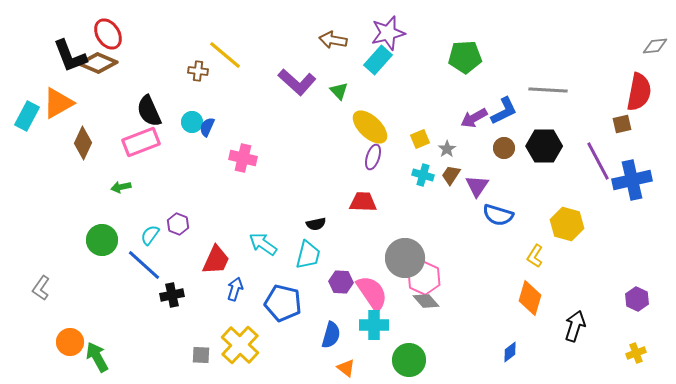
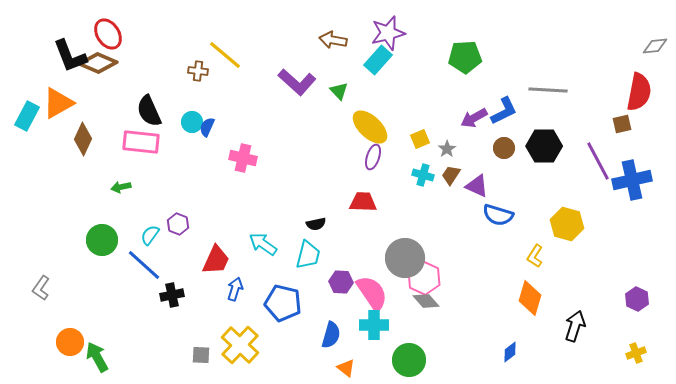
pink rectangle at (141, 142): rotated 27 degrees clockwise
brown diamond at (83, 143): moved 4 px up
purple triangle at (477, 186): rotated 40 degrees counterclockwise
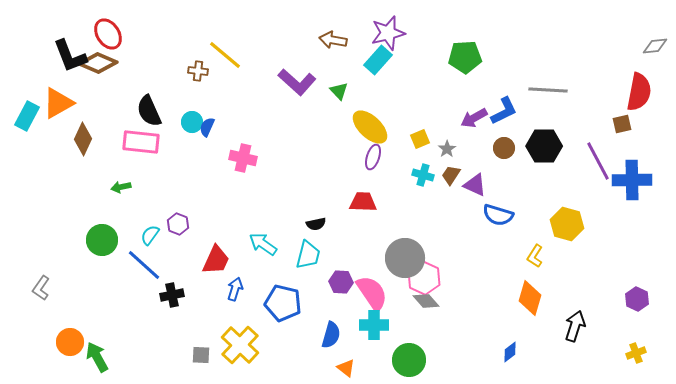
blue cross at (632, 180): rotated 12 degrees clockwise
purple triangle at (477, 186): moved 2 px left, 1 px up
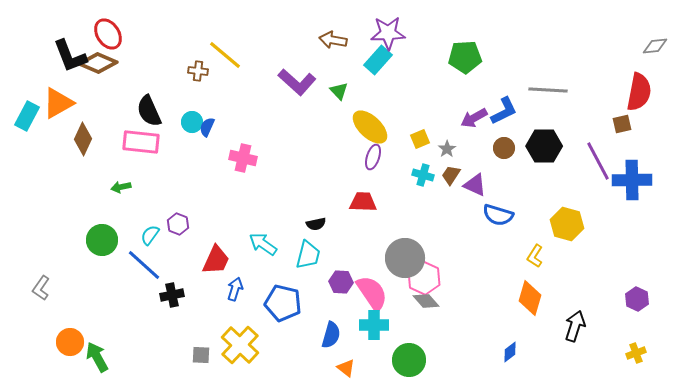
purple star at (388, 33): rotated 12 degrees clockwise
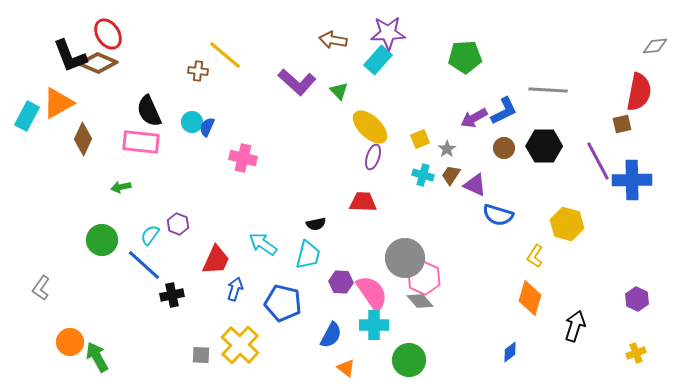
gray diamond at (426, 301): moved 6 px left
blue semicircle at (331, 335): rotated 12 degrees clockwise
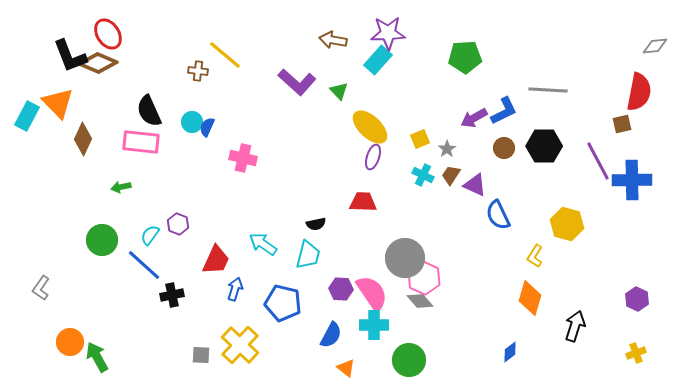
orange triangle at (58, 103): rotated 44 degrees counterclockwise
cyan cross at (423, 175): rotated 10 degrees clockwise
blue semicircle at (498, 215): rotated 48 degrees clockwise
purple hexagon at (341, 282): moved 7 px down
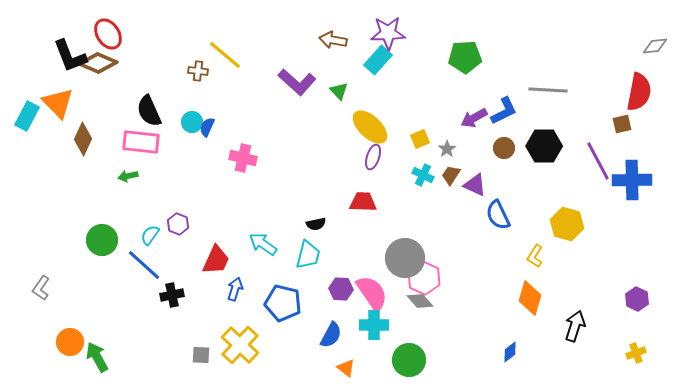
green arrow at (121, 187): moved 7 px right, 11 px up
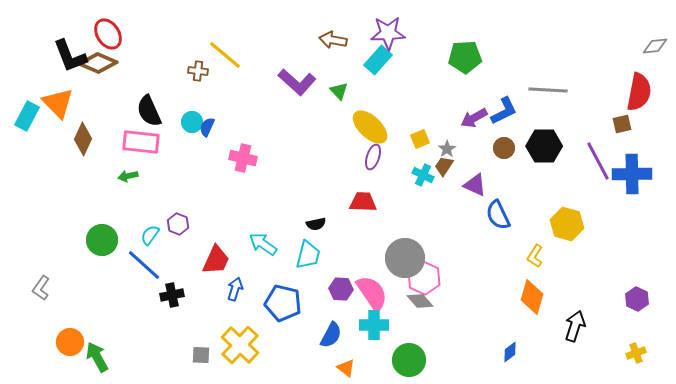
brown trapezoid at (451, 175): moved 7 px left, 9 px up
blue cross at (632, 180): moved 6 px up
orange diamond at (530, 298): moved 2 px right, 1 px up
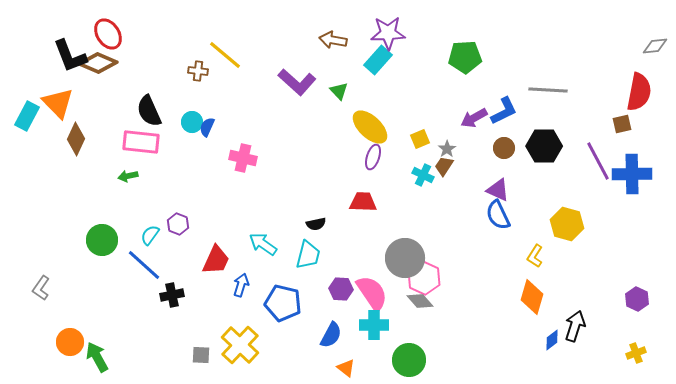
brown diamond at (83, 139): moved 7 px left
purple triangle at (475, 185): moved 23 px right, 5 px down
blue arrow at (235, 289): moved 6 px right, 4 px up
blue diamond at (510, 352): moved 42 px right, 12 px up
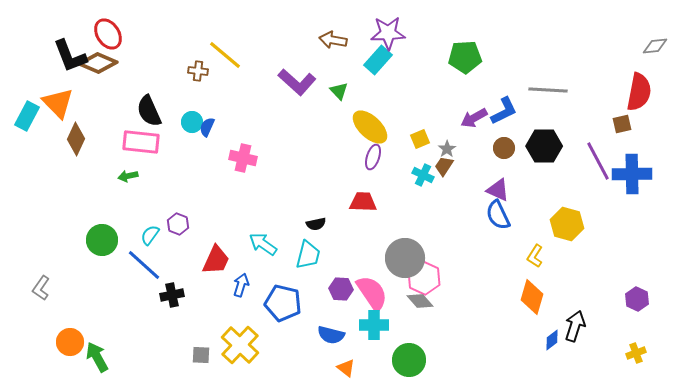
blue semicircle at (331, 335): rotated 76 degrees clockwise
